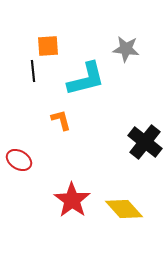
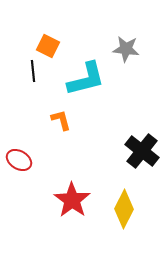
orange square: rotated 30 degrees clockwise
black cross: moved 3 px left, 9 px down
yellow diamond: rotated 69 degrees clockwise
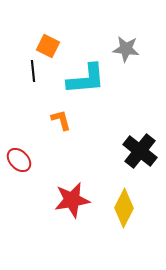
cyan L-shape: rotated 9 degrees clockwise
black cross: moved 2 px left
red ellipse: rotated 15 degrees clockwise
red star: rotated 27 degrees clockwise
yellow diamond: moved 1 px up
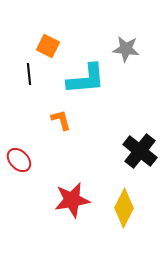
black line: moved 4 px left, 3 px down
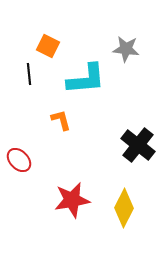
black cross: moved 2 px left, 6 px up
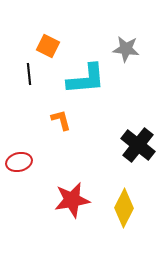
red ellipse: moved 2 px down; rotated 60 degrees counterclockwise
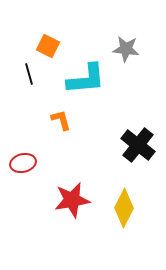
black line: rotated 10 degrees counterclockwise
red ellipse: moved 4 px right, 1 px down
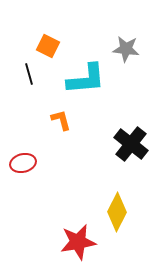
black cross: moved 7 px left, 1 px up
red star: moved 6 px right, 42 px down
yellow diamond: moved 7 px left, 4 px down
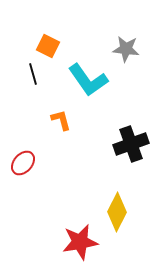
black line: moved 4 px right
cyan L-shape: moved 2 px right, 1 px down; rotated 60 degrees clockwise
black cross: rotated 32 degrees clockwise
red ellipse: rotated 35 degrees counterclockwise
red star: moved 2 px right
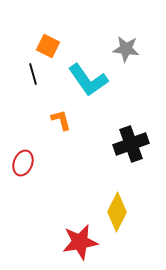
red ellipse: rotated 20 degrees counterclockwise
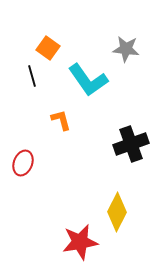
orange square: moved 2 px down; rotated 10 degrees clockwise
black line: moved 1 px left, 2 px down
